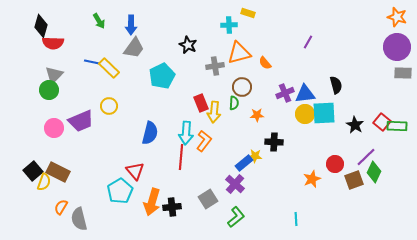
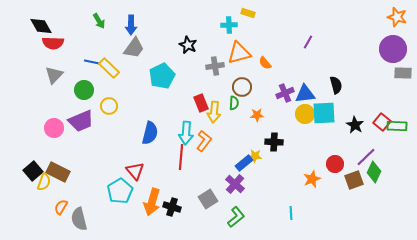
black diamond at (41, 26): rotated 45 degrees counterclockwise
purple circle at (397, 47): moved 4 px left, 2 px down
green circle at (49, 90): moved 35 px right
black cross at (172, 207): rotated 24 degrees clockwise
cyan line at (296, 219): moved 5 px left, 6 px up
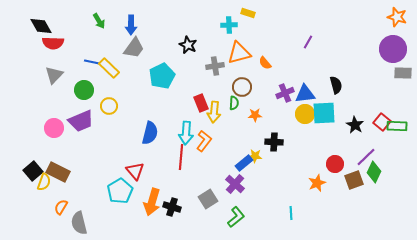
orange star at (257, 115): moved 2 px left
orange star at (312, 179): moved 5 px right, 4 px down
gray semicircle at (79, 219): moved 4 px down
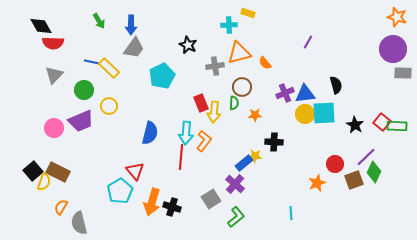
gray square at (208, 199): moved 3 px right
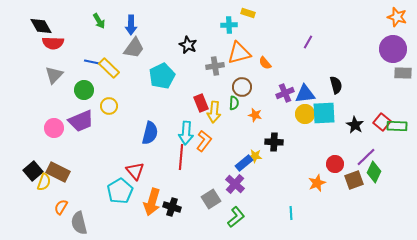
orange star at (255, 115): rotated 16 degrees clockwise
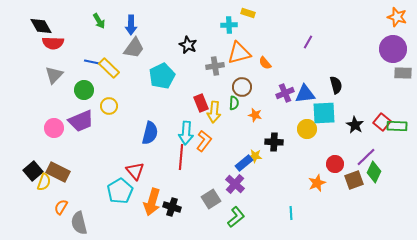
yellow circle at (305, 114): moved 2 px right, 15 px down
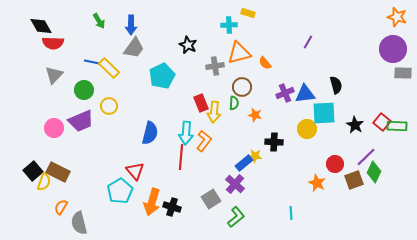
orange star at (317, 183): rotated 24 degrees counterclockwise
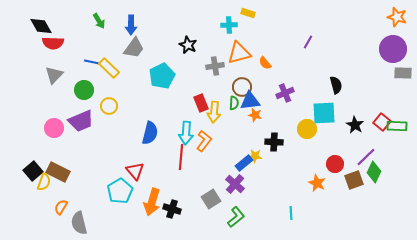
blue triangle at (305, 94): moved 55 px left, 7 px down
black cross at (172, 207): moved 2 px down
